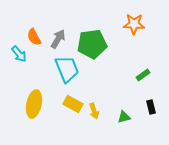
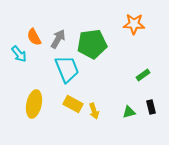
green triangle: moved 5 px right, 5 px up
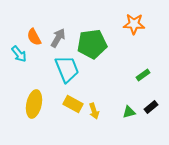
gray arrow: moved 1 px up
black rectangle: rotated 64 degrees clockwise
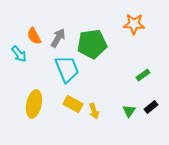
orange semicircle: moved 1 px up
green triangle: moved 1 px up; rotated 40 degrees counterclockwise
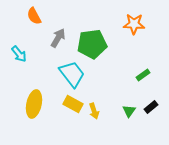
orange semicircle: moved 20 px up
cyan trapezoid: moved 5 px right, 5 px down; rotated 16 degrees counterclockwise
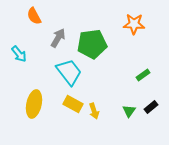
cyan trapezoid: moved 3 px left, 2 px up
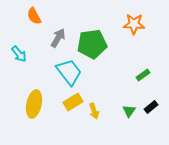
yellow rectangle: moved 2 px up; rotated 60 degrees counterclockwise
